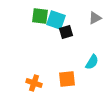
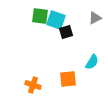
orange square: moved 1 px right
orange cross: moved 1 px left, 2 px down
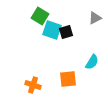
green square: rotated 24 degrees clockwise
cyan square: moved 4 px left, 10 px down
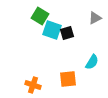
black square: moved 1 px right, 1 px down
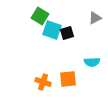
cyan semicircle: rotated 56 degrees clockwise
orange cross: moved 10 px right, 3 px up
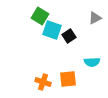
black square: moved 2 px right, 3 px down; rotated 16 degrees counterclockwise
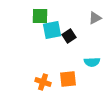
green square: rotated 30 degrees counterclockwise
cyan square: rotated 30 degrees counterclockwise
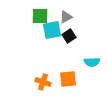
gray triangle: moved 29 px left, 1 px up
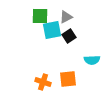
cyan semicircle: moved 2 px up
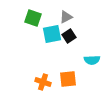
green square: moved 7 px left, 2 px down; rotated 18 degrees clockwise
cyan square: moved 4 px down
